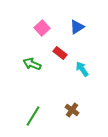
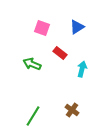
pink square: rotated 28 degrees counterclockwise
cyan arrow: rotated 49 degrees clockwise
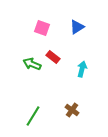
red rectangle: moved 7 px left, 4 px down
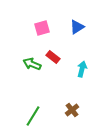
pink square: rotated 35 degrees counterclockwise
brown cross: rotated 16 degrees clockwise
